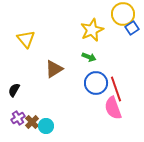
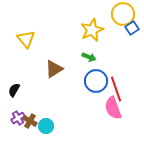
blue circle: moved 2 px up
brown cross: moved 2 px left, 1 px up; rotated 16 degrees counterclockwise
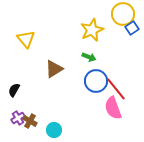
red line: rotated 20 degrees counterclockwise
cyan circle: moved 8 px right, 4 px down
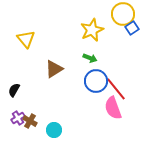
green arrow: moved 1 px right, 1 px down
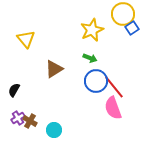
red line: moved 2 px left, 2 px up
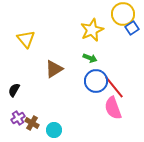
brown cross: moved 2 px right, 2 px down
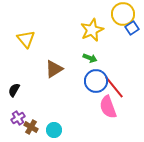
pink semicircle: moved 5 px left, 1 px up
brown cross: moved 1 px left, 4 px down
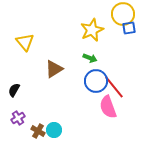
blue square: moved 3 px left; rotated 24 degrees clockwise
yellow triangle: moved 1 px left, 3 px down
brown cross: moved 7 px right, 4 px down
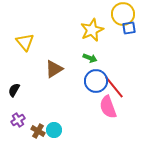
purple cross: moved 2 px down
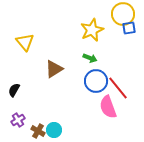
red line: moved 4 px right, 1 px down
